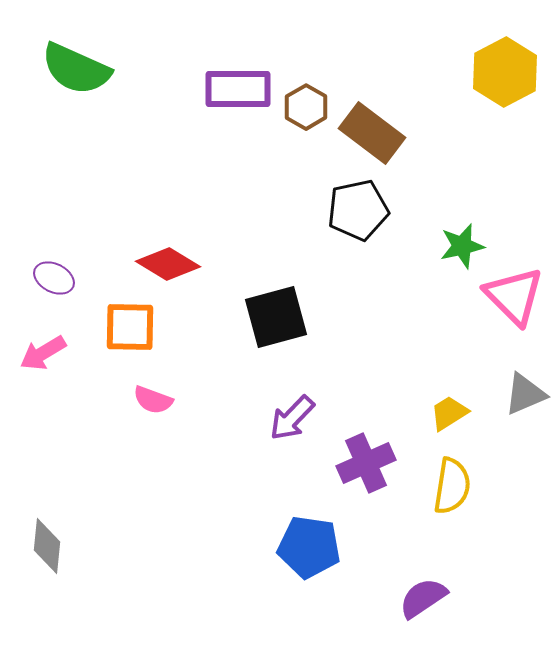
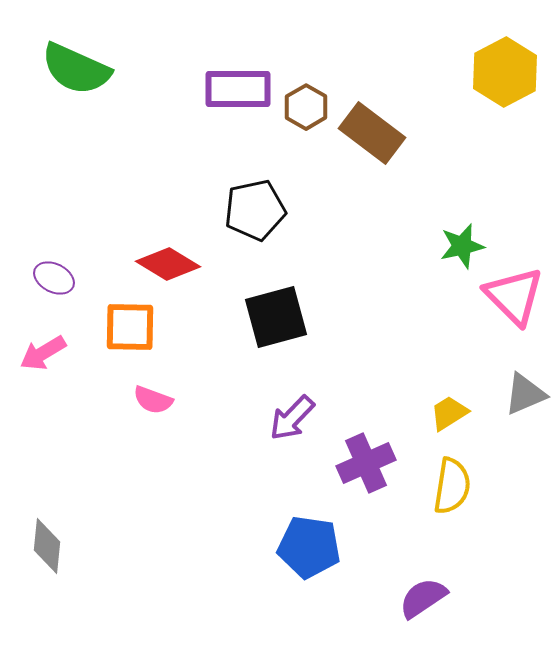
black pentagon: moved 103 px left
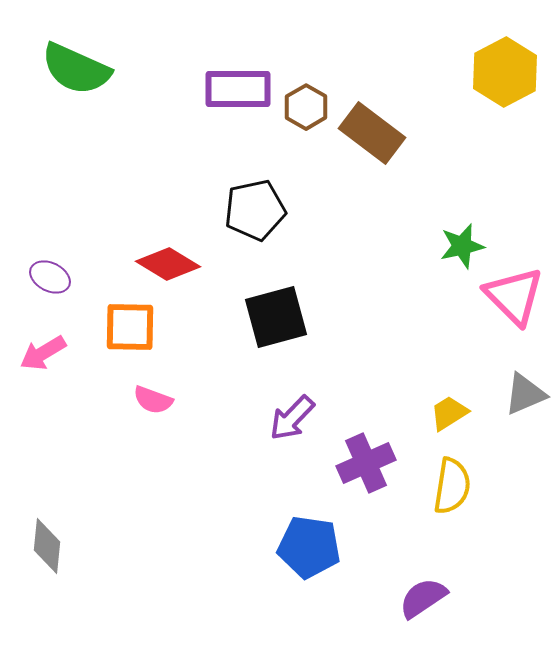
purple ellipse: moved 4 px left, 1 px up
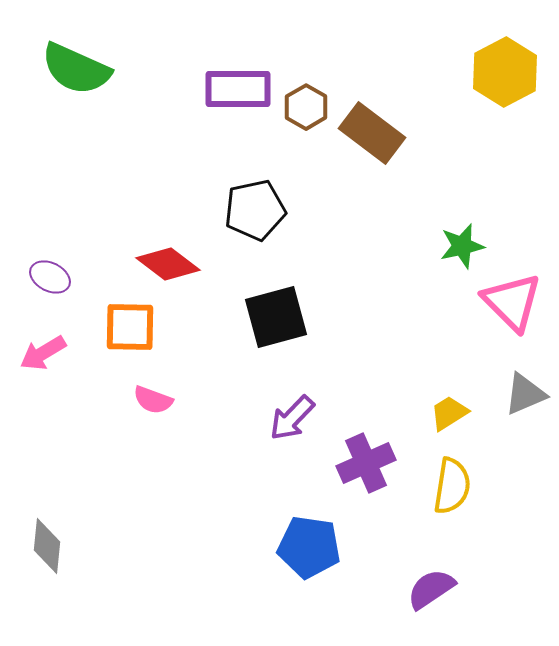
red diamond: rotated 6 degrees clockwise
pink triangle: moved 2 px left, 6 px down
purple semicircle: moved 8 px right, 9 px up
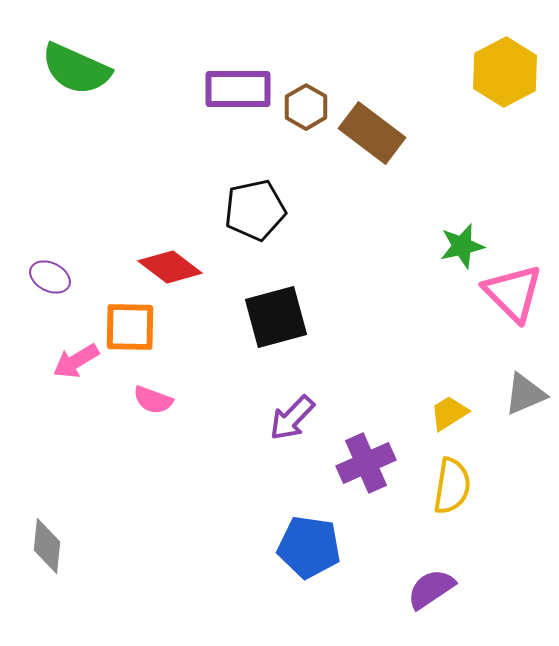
red diamond: moved 2 px right, 3 px down
pink triangle: moved 1 px right, 9 px up
pink arrow: moved 33 px right, 8 px down
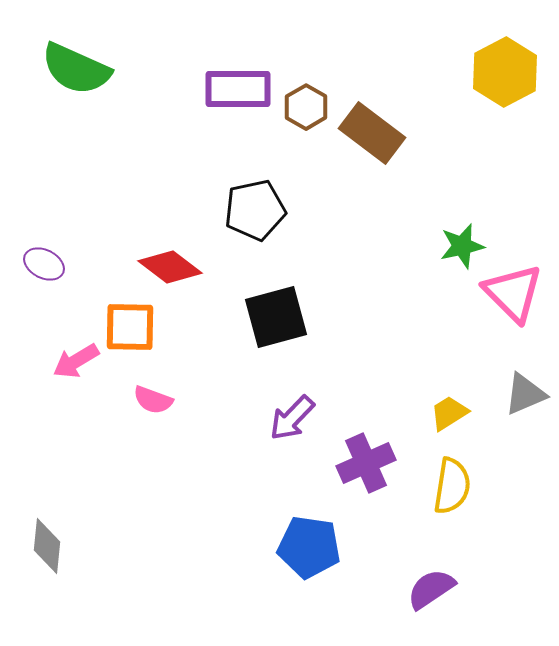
purple ellipse: moved 6 px left, 13 px up
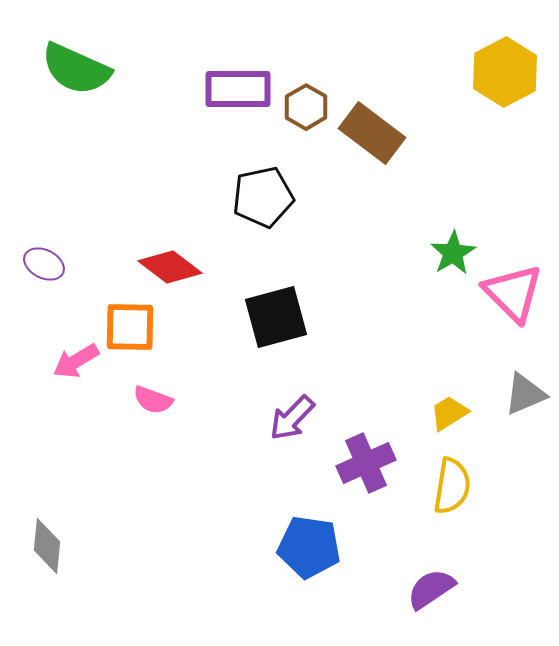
black pentagon: moved 8 px right, 13 px up
green star: moved 9 px left, 7 px down; rotated 18 degrees counterclockwise
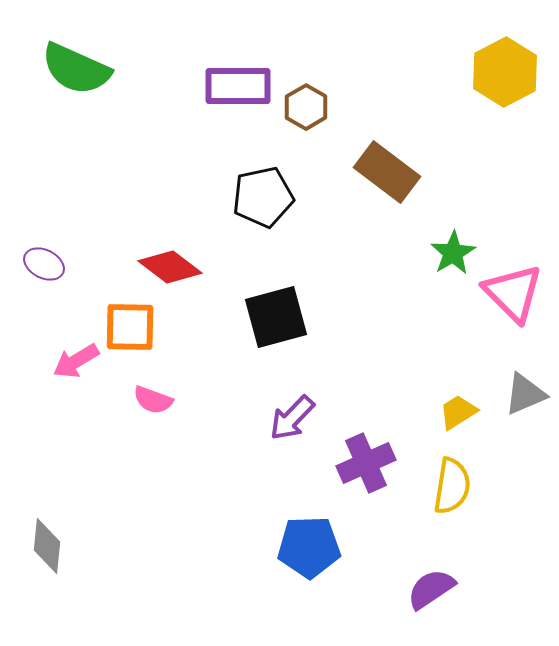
purple rectangle: moved 3 px up
brown rectangle: moved 15 px right, 39 px down
yellow trapezoid: moved 9 px right, 1 px up
blue pentagon: rotated 10 degrees counterclockwise
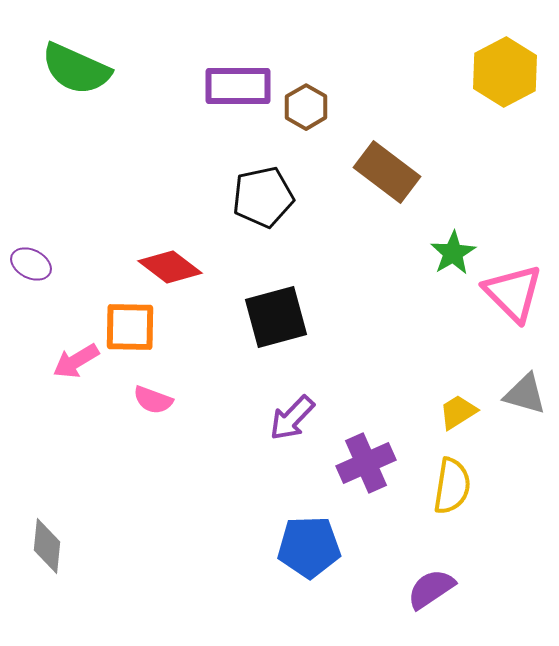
purple ellipse: moved 13 px left
gray triangle: rotated 39 degrees clockwise
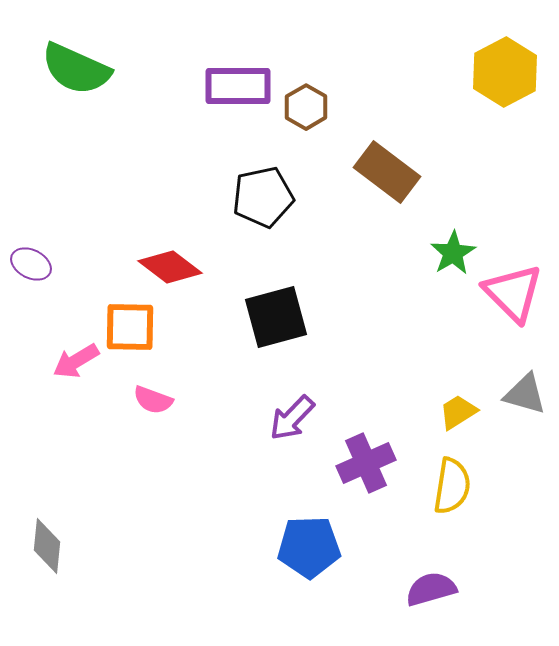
purple semicircle: rotated 18 degrees clockwise
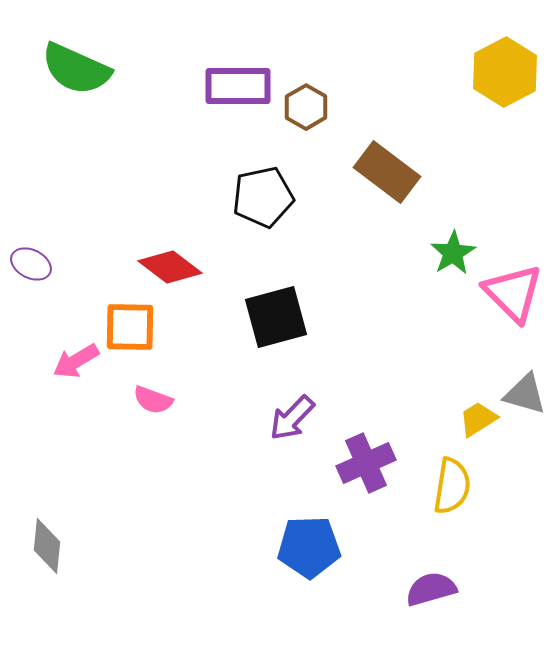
yellow trapezoid: moved 20 px right, 7 px down
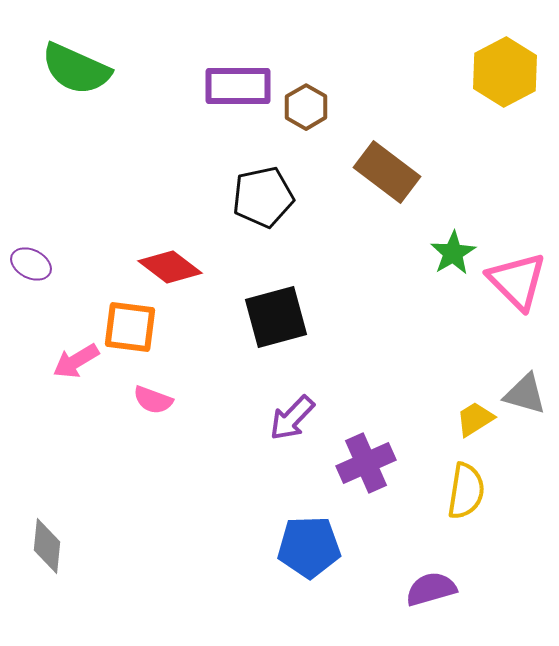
pink triangle: moved 4 px right, 12 px up
orange square: rotated 6 degrees clockwise
yellow trapezoid: moved 3 px left
yellow semicircle: moved 14 px right, 5 px down
